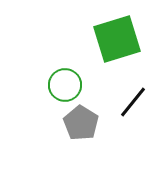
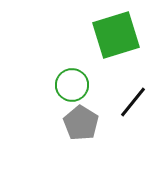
green square: moved 1 px left, 4 px up
green circle: moved 7 px right
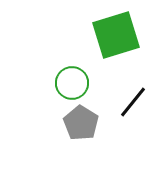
green circle: moved 2 px up
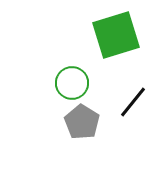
gray pentagon: moved 1 px right, 1 px up
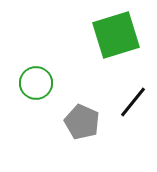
green circle: moved 36 px left
gray pentagon: rotated 8 degrees counterclockwise
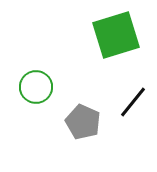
green circle: moved 4 px down
gray pentagon: moved 1 px right
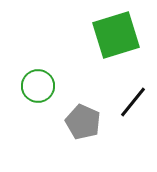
green circle: moved 2 px right, 1 px up
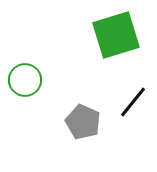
green circle: moved 13 px left, 6 px up
